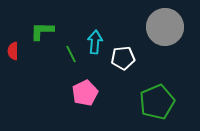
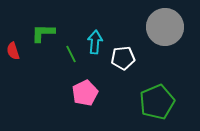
green L-shape: moved 1 px right, 2 px down
red semicircle: rotated 18 degrees counterclockwise
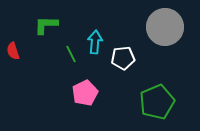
green L-shape: moved 3 px right, 8 px up
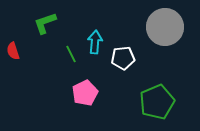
green L-shape: moved 1 px left, 2 px up; rotated 20 degrees counterclockwise
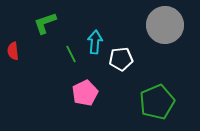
gray circle: moved 2 px up
red semicircle: rotated 12 degrees clockwise
white pentagon: moved 2 px left, 1 px down
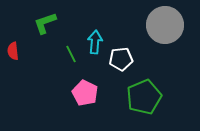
pink pentagon: rotated 20 degrees counterclockwise
green pentagon: moved 13 px left, 5 px up
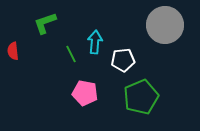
white pentagon: moved 2 px right, 1 px down
pink pentagon: rotated 15 degrees counterclockwise
green pentagon: moved 3 px left
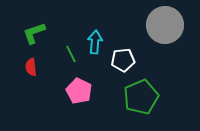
green L-shape: moved 11 px left, 10 px down
red semicircle: moved 18 px right, 16 px down
pink pentagon: moved 6 px left, 2 px up; rotated 15 degrees clockwise
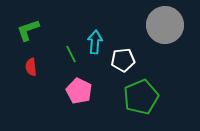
green L-shape: moved 6 px left, 3 px up
